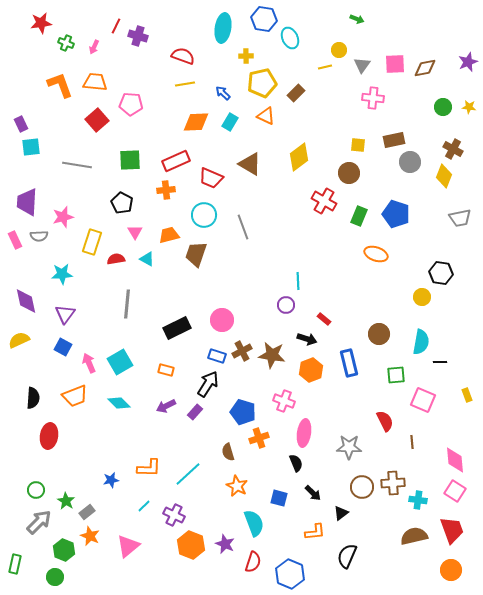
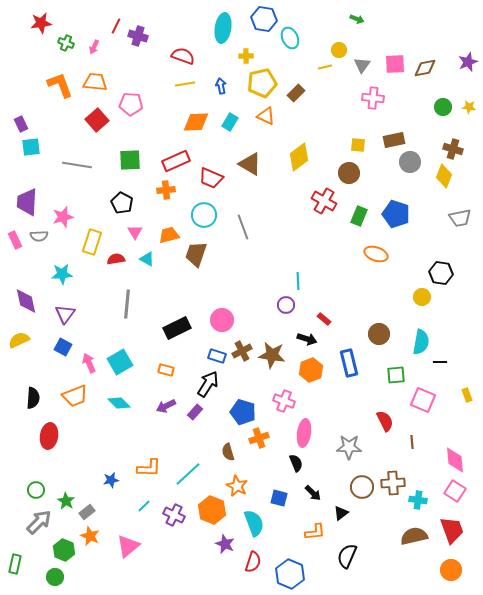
blue arrow at (223, 93): moved 2 px left, 7 px up; rotated 35 degrees clockwise
brown cross at (453, 149): rotated 12 degrees counterclockwise
orange hexagon at (191, 545): moved 21 px right, 35 px up
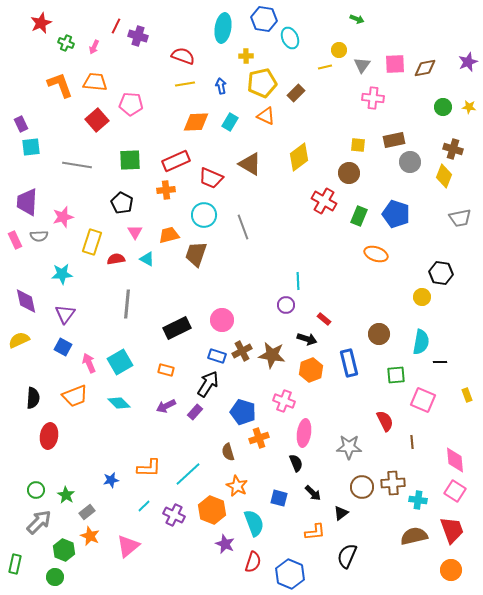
red star at (41, 23): rotated 15 degrees counterclockwise
green star at (66, 501): moved 6 px up
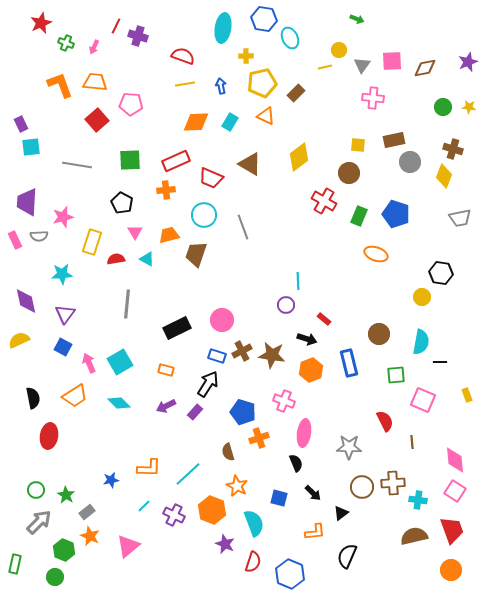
pink square at (395, 64): moved 3 px left, 3 px up
orange trapezoid at (75, 396): rotated 12 degrees counterclockwise
black semicircle at (33, 398): rotated 15 degrees counterclockwise
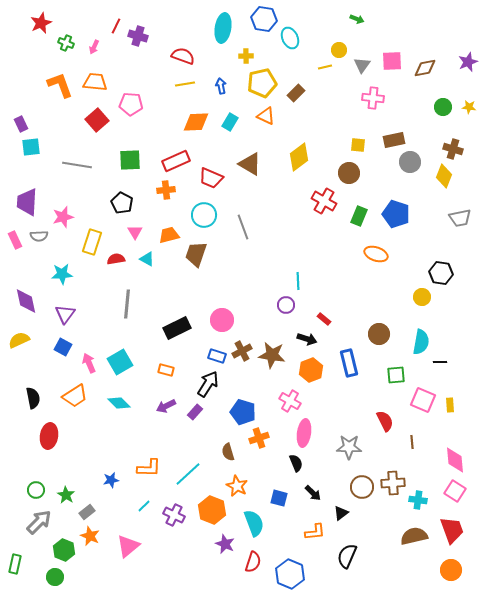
yellow rectangle at (467, 395): moved 17 px left, 10 px down; rotated 16 degrees clockwise
pink cross at (284, 401): moved 6 px right; rotated 10 degrees clockwise
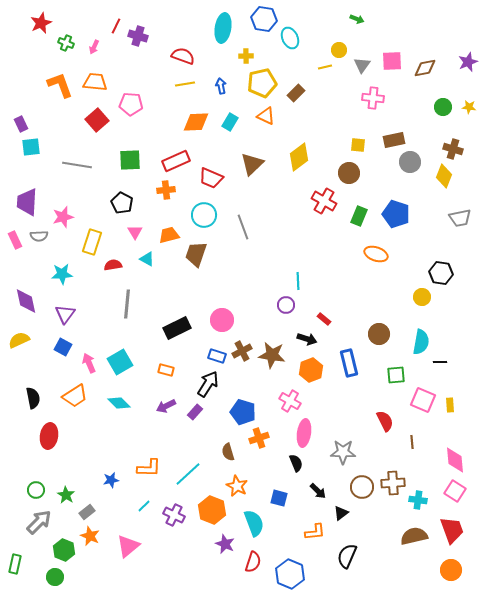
brown triangle at (250, 164): moved 2 px right; rotated 45 degrees clockwise
red semicircle at (116, 259): moved 3 px left, 6 px down
gray star at (349, 447): moved 6 px left, 5 px down
black arrow at (313, 493): moved 5 px right, 2 px up
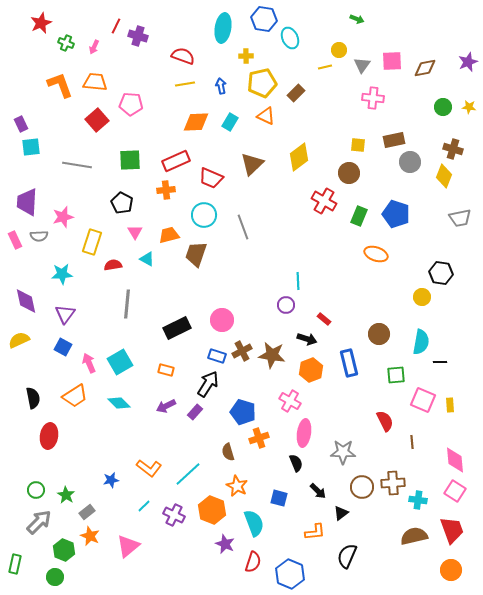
orange L-shape at (149, 468): rotated 35 degrees clockwise
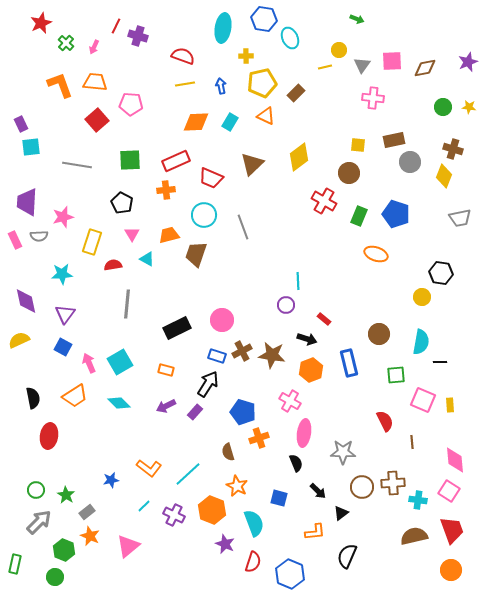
green cross at (66, 43): rotated 21 degrees clockwise
pink triangle at (135, 232): moved 3 px left, 2 px down
pink square at (455, 491): moved 6 px left
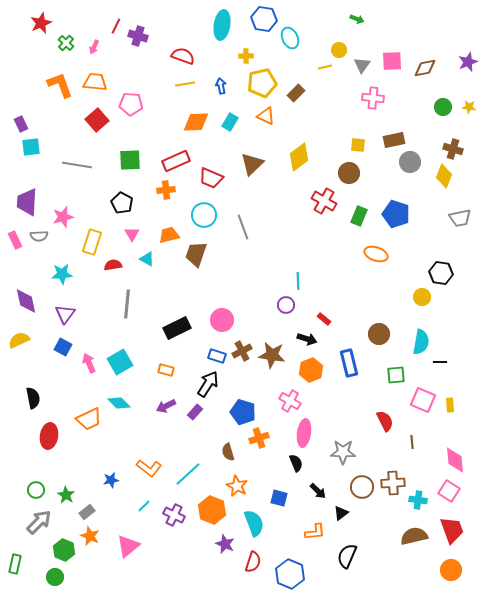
cyan ellipse at (223, 28): moved 1 px left, 3 px up
orange trapezoid at (75, 396): moved 14 px right, 23 px down; rotated 8 degrees clockwise
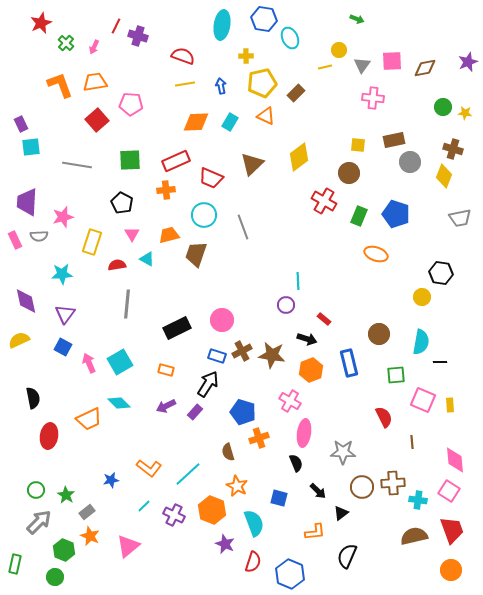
orange trapezoid at (95, 82): rotated 15 degrees counterclockwise
yellow star at (469, 107): moved 4 px left, 6 px down
red semicircle at (113, 265): moved 4 px right
red semicircle at (385, 421): moved 1 px left, 4 px up
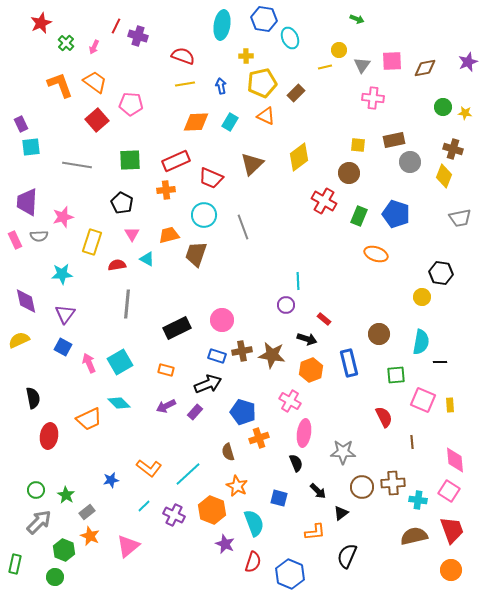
orange trapezoid at (95, 82): rotated 45 degrees clockwise
brown cross at (242, 351): rotated 18 degrees clockwise
black arrow at (208, 384): rotated 36 degrees clockwise
